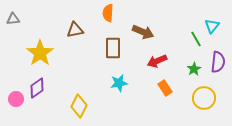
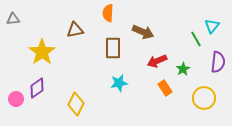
yellow star: moved 2 px right, 1 px up
green star: moved 11 px left
yellow diamond: moved 3 px left, 2 px up
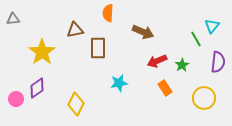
brown rectangle: moved 15 px left
green star: moved 1 px left, 4 px up
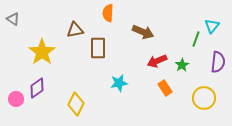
gray triangle: rotated 40 degrees clockwise
green line: rotated 49 degrees clockwise
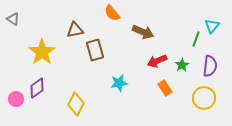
orange semicircle: moved 4 px right; rotated 42 degrees counterclockwise
brown rectangle: moved 3 px left, 2 px down; rotated 15 degrees counterclockwise
purple semicircle: moved 8 px left, 4 px down
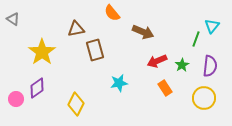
brown triangle: moved 1 px right, 1 px up
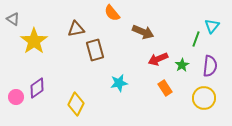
yellow star: moved 8 px left, 11 px up
red arrow: moved 1 px right, 2 px up
pink circle: moved 2 px up
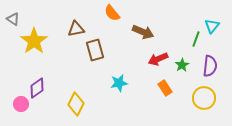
pink circle: moved 5 px right, 7 px down
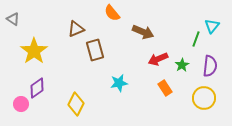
brown triangle: rotated 12 degrees counterclockwise
yellow star: moved 10 px down
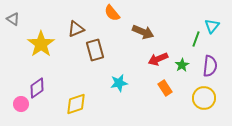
yellow star: moved 7 px right, 7 px up
yellow diamond: rotated 45 degrees clockwise
